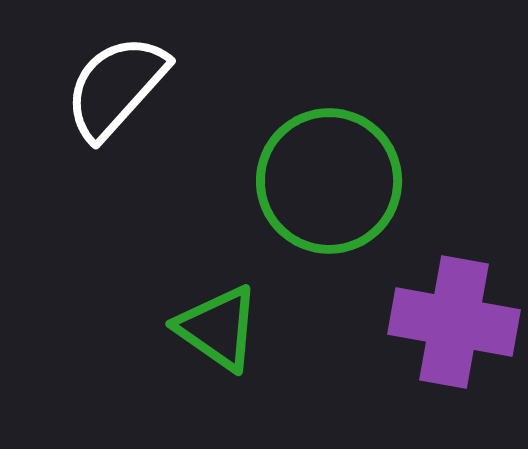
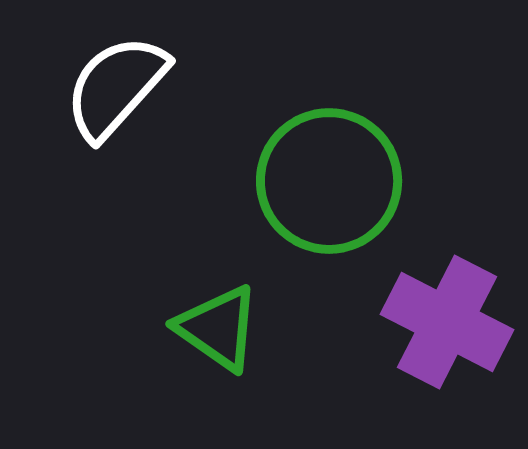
purple cross: moved 7 px left; rotated 17 degrees clockwise
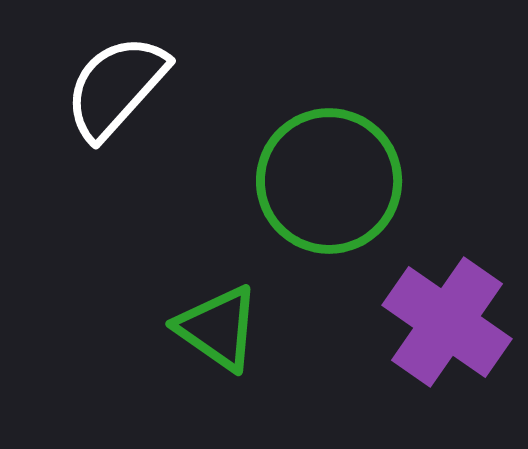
purple cross: rotated 8 degrees clockwise
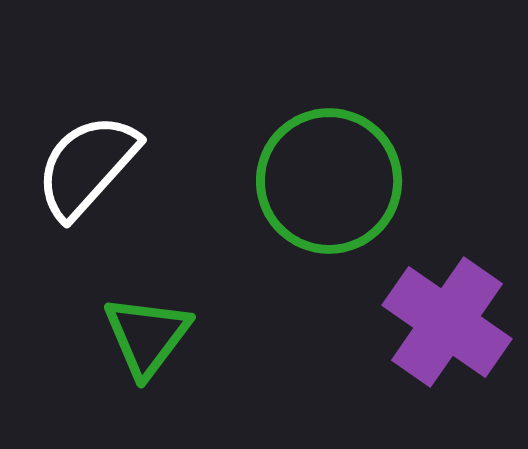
white semicircle: moved 29 px left, 79 px down
green triangle: moved 71 px left, 8 px down; rotated 32 degrees clockwise
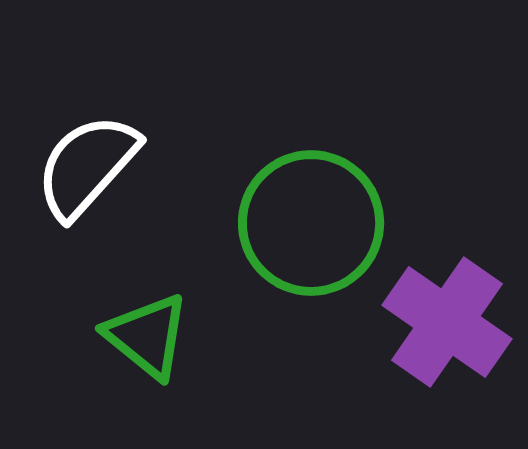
green circle: moved 18 px left, 42 px down
green triangle: rotated 28 degrees counterclockwise
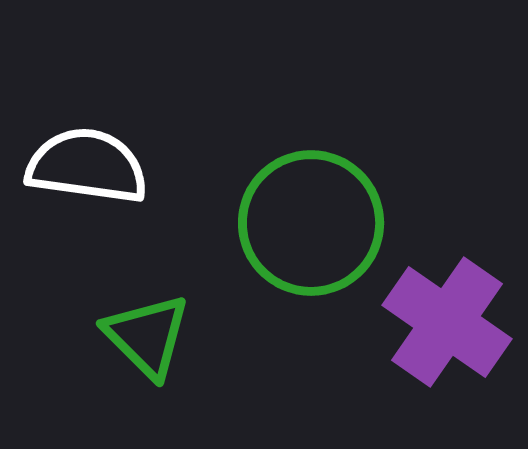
white semicircle: rotated 56 degrees clockwise
green triangle: rotated 6 degrees clockwise
